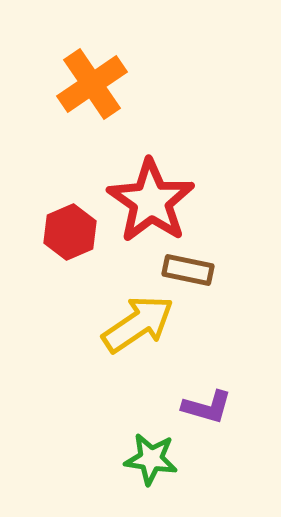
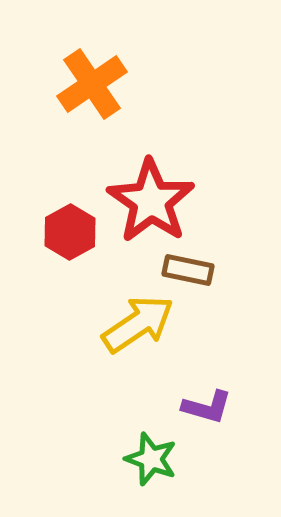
red hexagon: rotated 6 degrees counterclockwise
green star: rotated 12 degrees clockwise
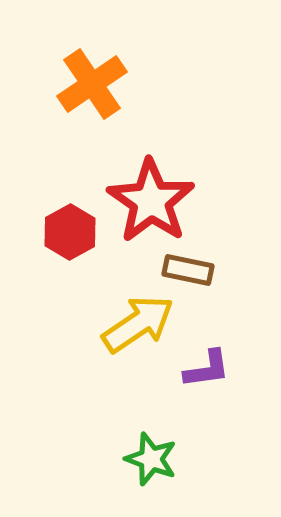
purple L-shape: moved 38 px up; rotated 24 degrees counterclockwise
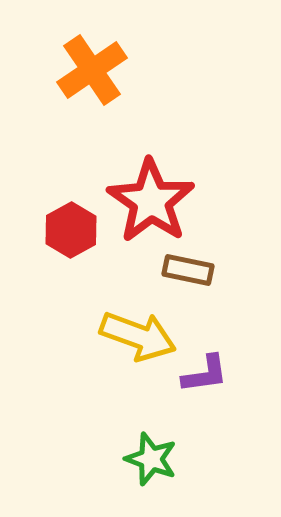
orange cross: moved 14 px up
red hexagon: moved 1 px right, 2 px up
yellow arrow: moved 12 px down; rotated 54 degrees clockwise
purple L-shape: moved 2 px left, 5 px down
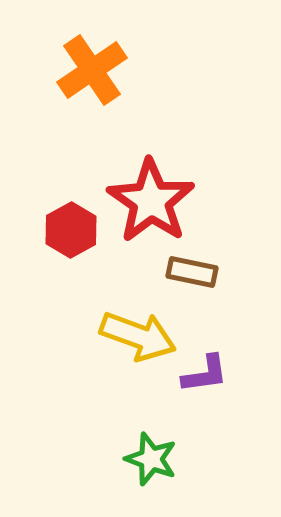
brown rectangle: moved 4 px right, 2 px down
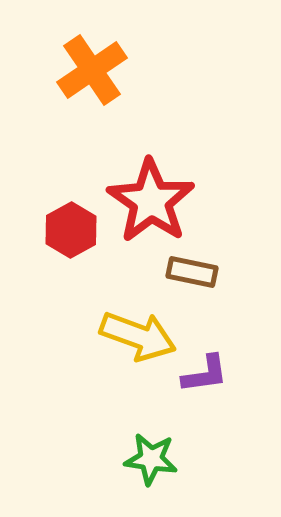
green star: rotated 12 degrees counterclockwise
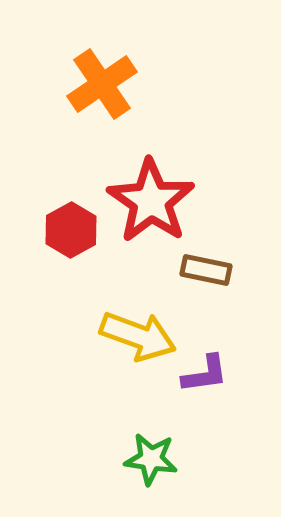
orange cross: moved 10 px right, 14 px down
brown rectangle: moved 14 px right, 2 px up
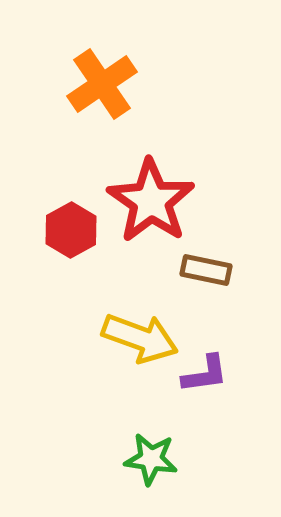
yellow arrow: moved 2 px right, 2 px down
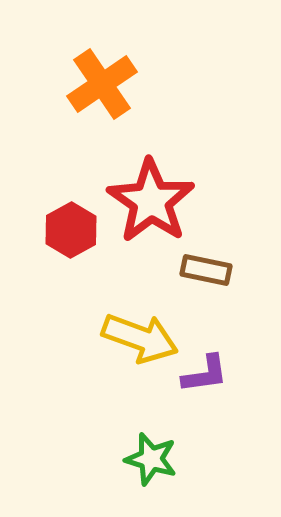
green star: rotated 8 degrees clockwise
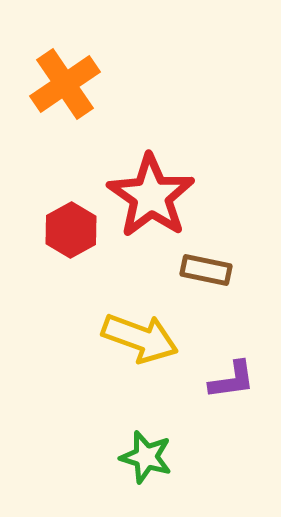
orange cross: moved 37 px left
red star: moved 5 px up
purple L-shape: moved 27 px right, 6 px down
green star: moved 5 px left, 2 px up
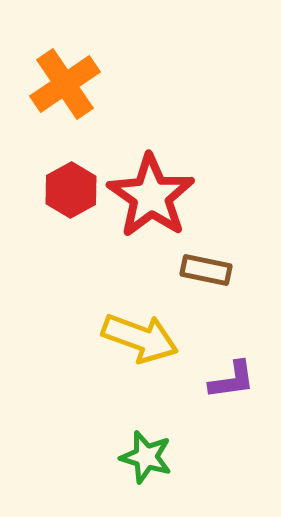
red hexagon: moved 40 px up
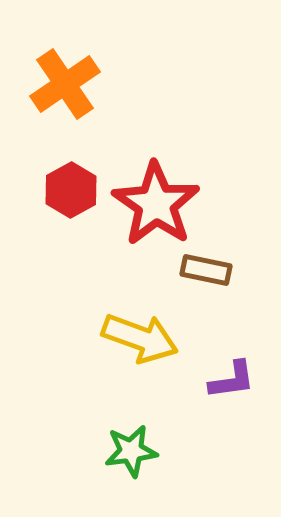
red star: moved 5 px right, 8 px down
green star: moved 15 px left, 6 px up; rotated 24 degrees counterclockwise
